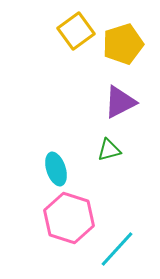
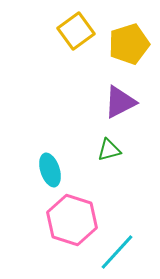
yellow pentagon: moved 6 px right
cyan ellipse: moved 6 px left, 1 px down
pink hexagon: moved 3 px right, 2 px down
cyan line: moved 3 px down
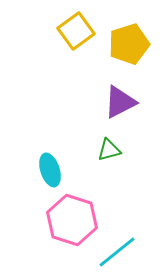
cyan line: rotated 9 degrees clockwise
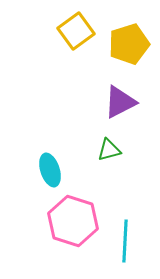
pink hexagon: moved 1 px right, 1 px down
cyan line: moved 8 px right, 11 px up; rotated 48 degrees counterclockwise
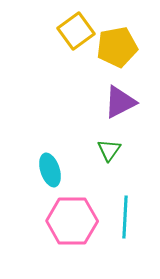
yellow pentagon: moved 12 px left, 3 px down; rotated 6 degrees clockwise
green triangle: rotated 40 degrees counterclockwise
pink hexagon: moved 1 px left; rotated 18 degrees counterclockwise
cyan line: moved 24 px up
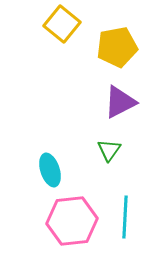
yellow square: moved 14 px left, 7 px up; rotated 15 degrees counterclockwise
pink hexagon: rotated 6 degrees counterclockwise
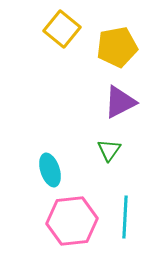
yellow square: moved 5 px down
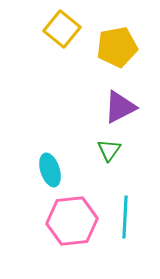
purple triangle: moved 5 px down
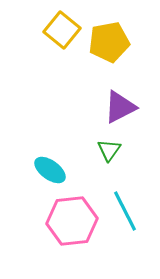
yellow square: moved 1 px down
yellow pentagon: moved 8 px left, 5 px up
cyan ellipse: rotated 36 degrees counterclockwise
cyan line: moved 6 px up; rotated 30 degrees counterclockwise
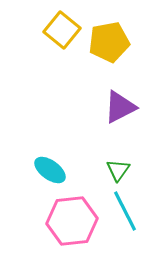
green triangle: moved 9 px right, 20 px down
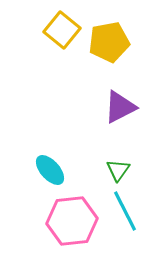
cyan ellipse: rotated 12 degrees clockwise
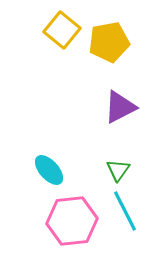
cyan ellipse: moved 1 px left
